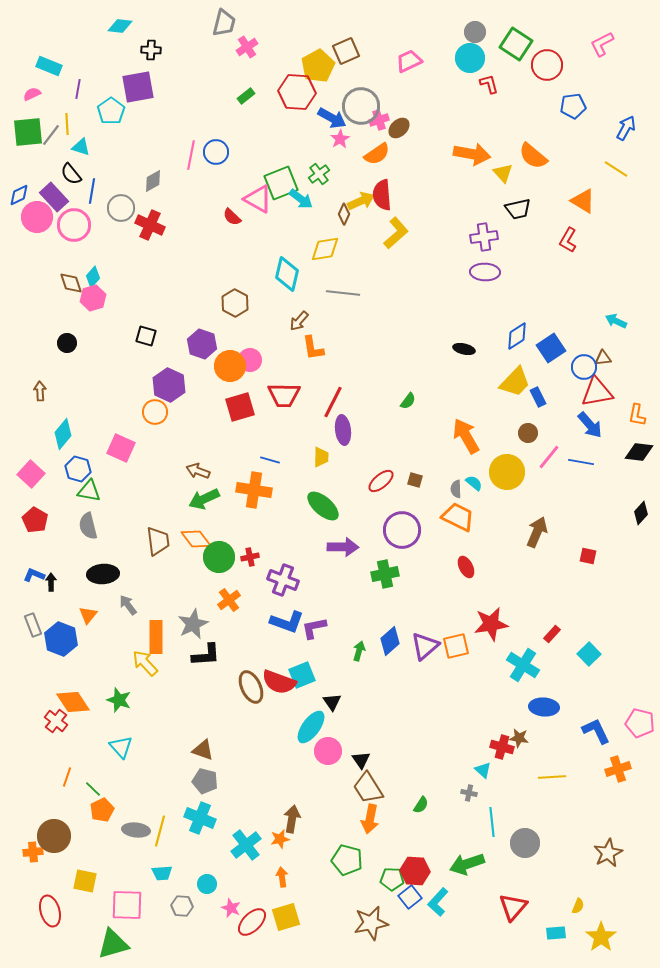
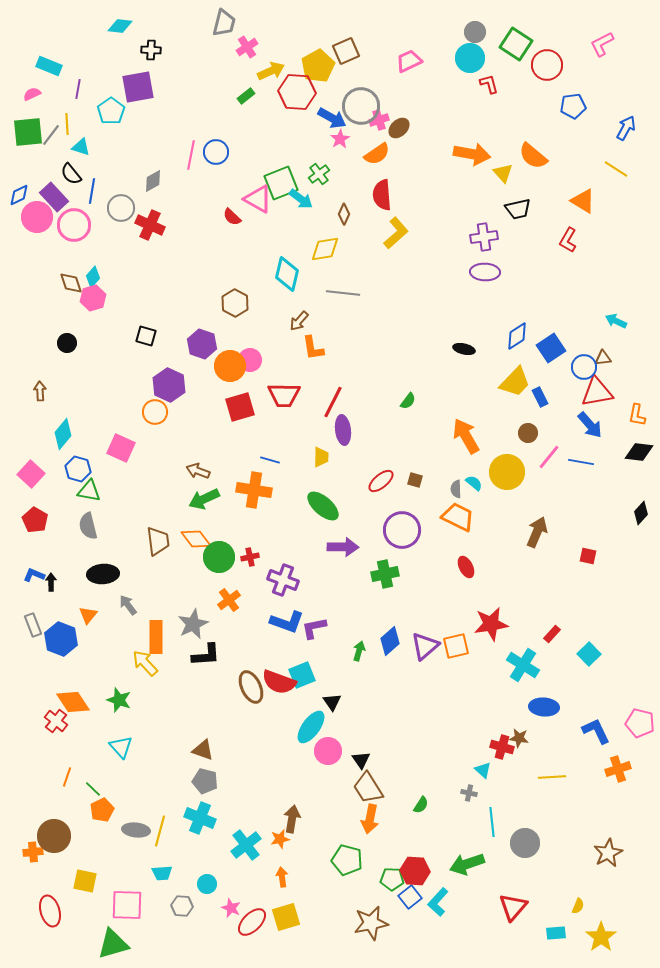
yellow arrow at (361, 201): moved 90 px left, 130 px up
blue rectangle at (538, 397): moved 2 px right
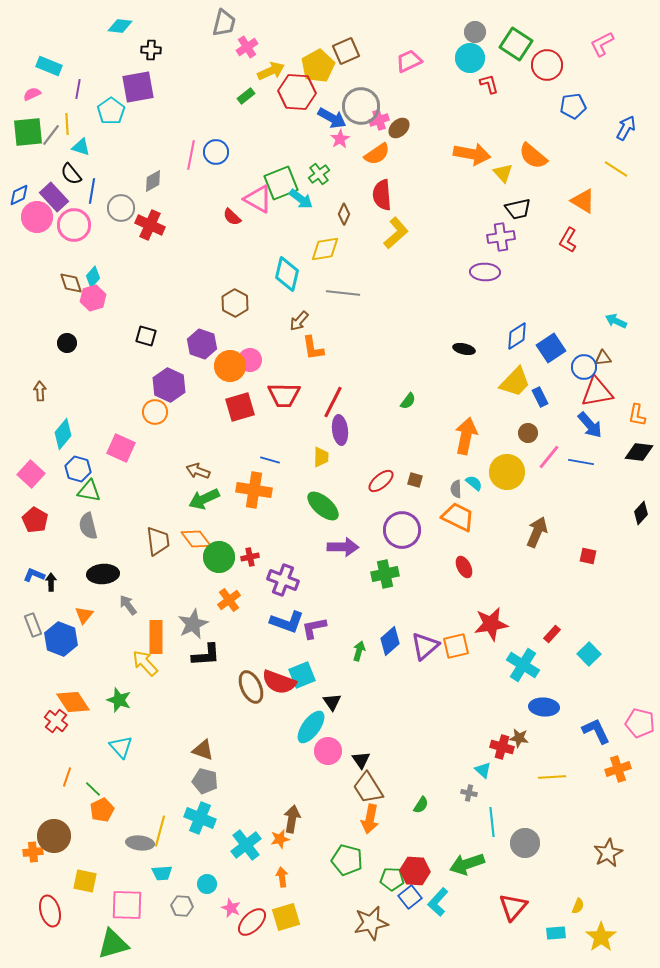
purple cross at (484, 237): moved 17 px right
purple ellipse at (343, 430): moved 3 px left
orange arrow at (466, 436): rotated 42 degrees clockwise
red ellipse at (466, 567): moved 2 px left
orange triangle at (88, 615): moved 4 px left
gray ellipse at (136, 830): moved 4 px right, 13 px down
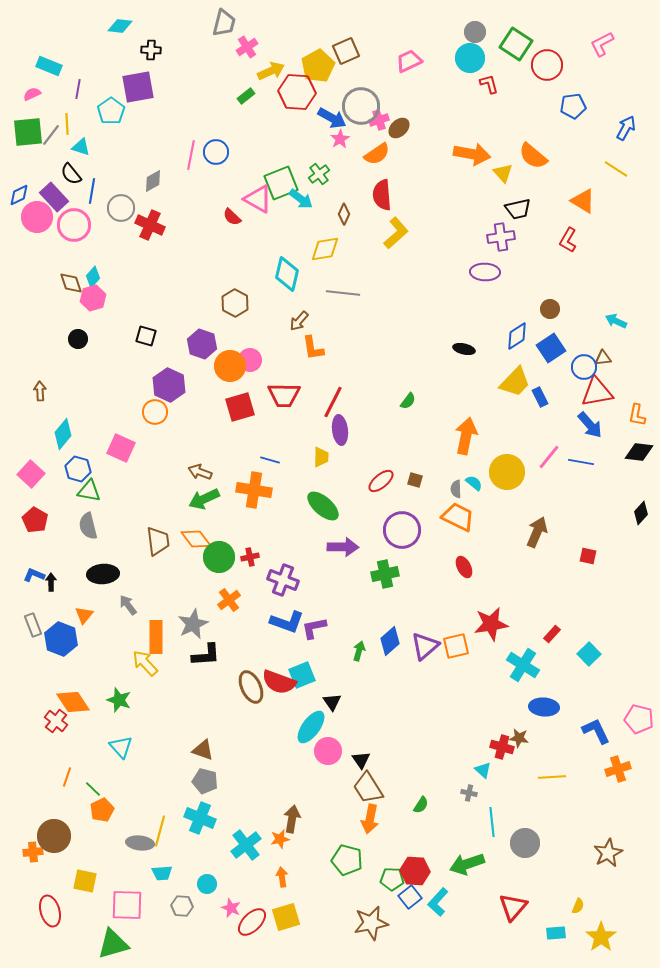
black circle at (67, 343): moved 11 px right, 4 px up
brown circle at (528, 433): moved 22 px right, 124 px up
brown arrow at (198, 471): moved 2 px right, 1 px down
pink pentagon at (640, 723): moved 1 px left, 4 px up
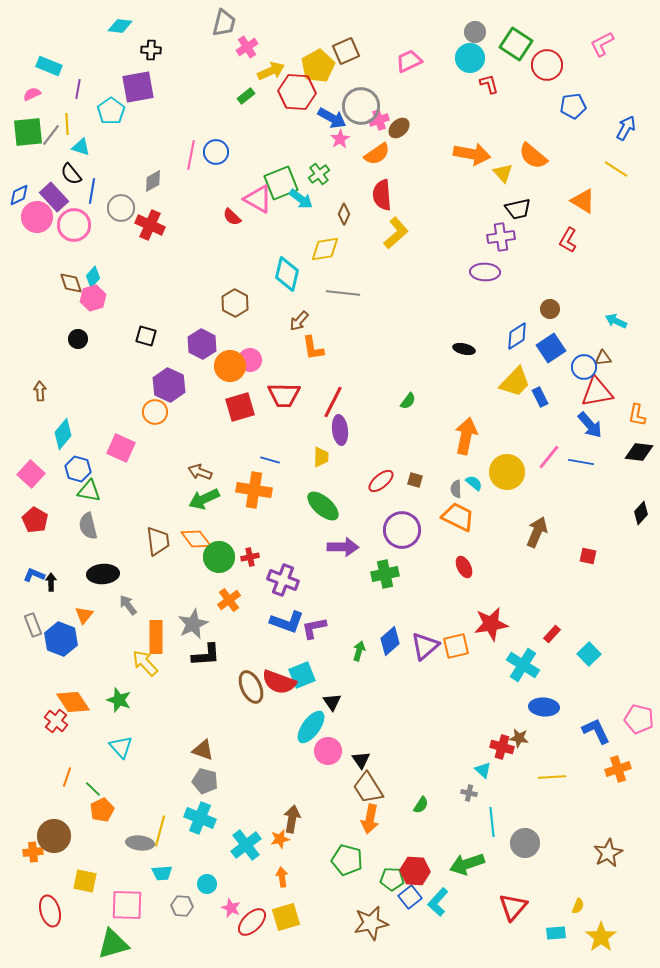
purple hexagon at (202, 344): rotated 8 degrees clockwise
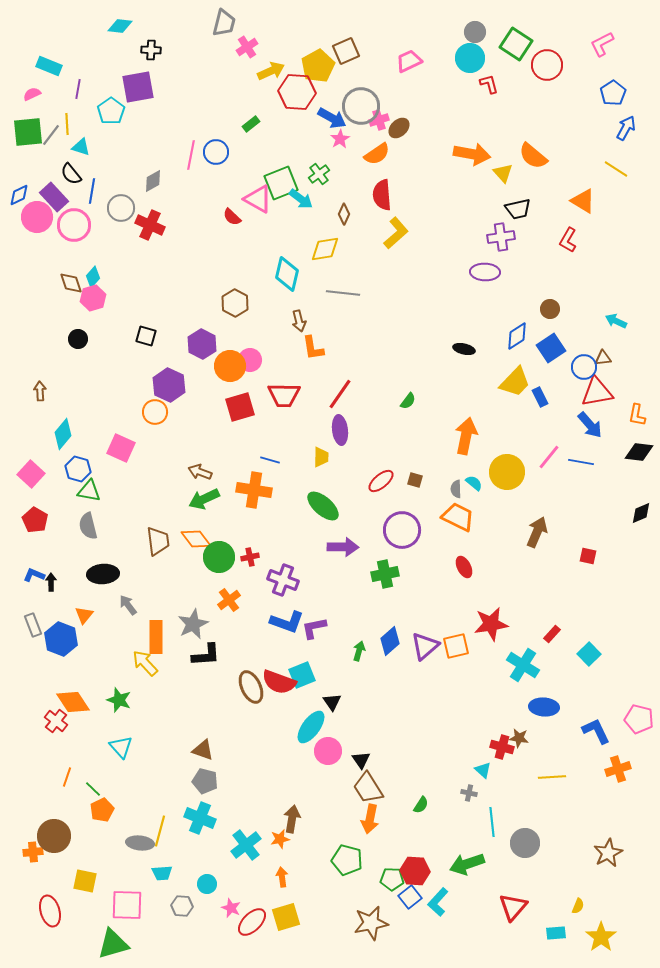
green rectangle at (246, 96): moved 5 px right, 28 px down
blue pentagon at (573, 106): moved 40 px right, 13 px up; rotated 25 degrees counterclockwise
brown arrow at (299, 321): rotated 55 degrees counterclockwise
red line at (333, 402): moved 7 px right, 8 px up; rotated 8 degrees clockwise
black diamond at (641, 513): rotated 25 degrees clockwise
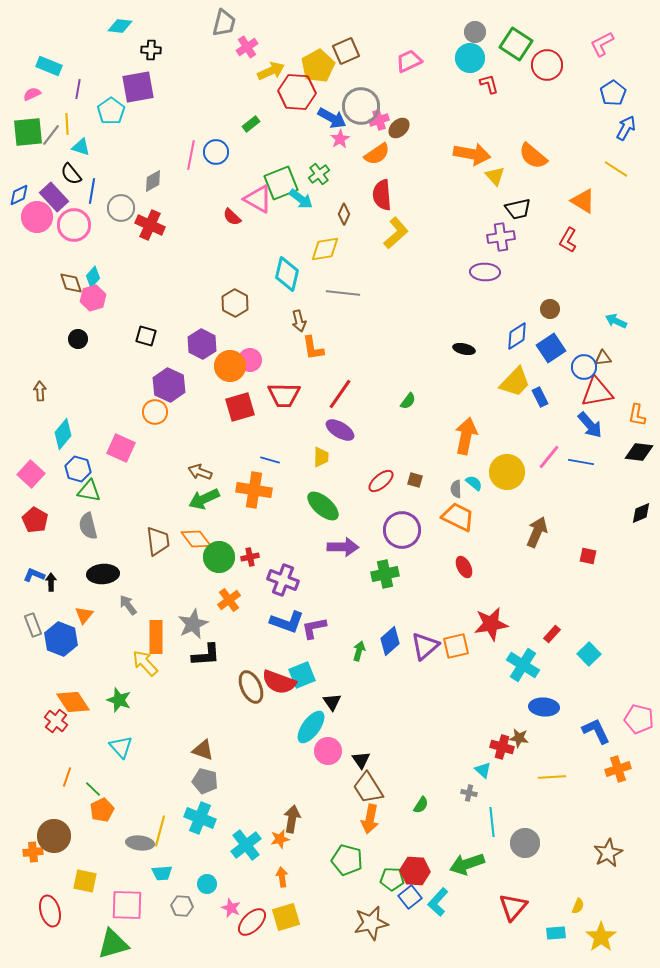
yellow triangle at (503, 173): moved 8 px left, 3 px down
purple ellipse at (340, 430): rotated 52 degrees counterclockwise
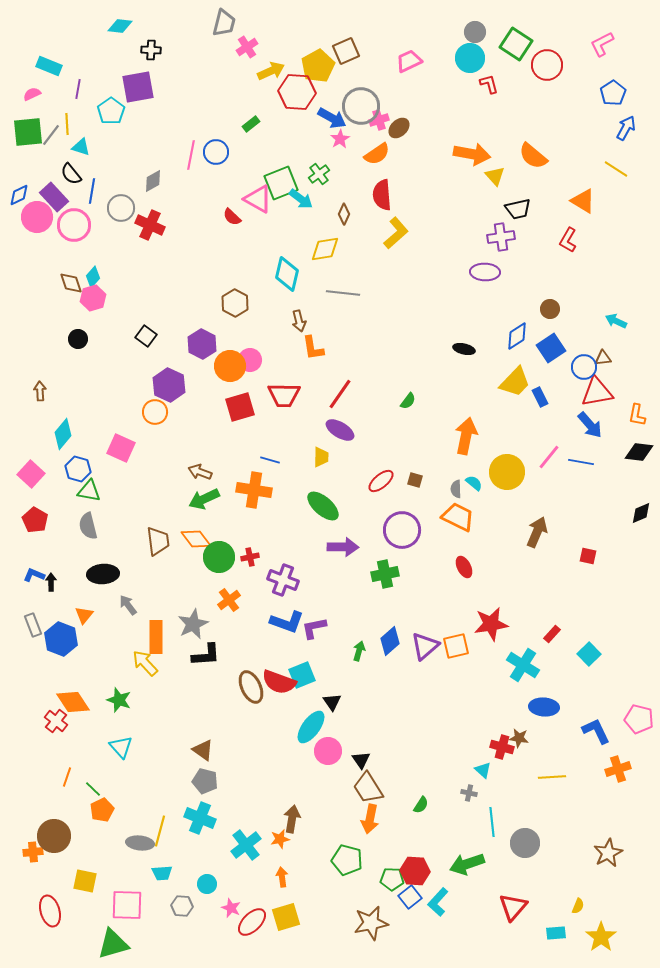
black square at (146, 336): rotated 20 degrees clockwise
brown triangle at (203, 750): rotated 15 degrees clockwise
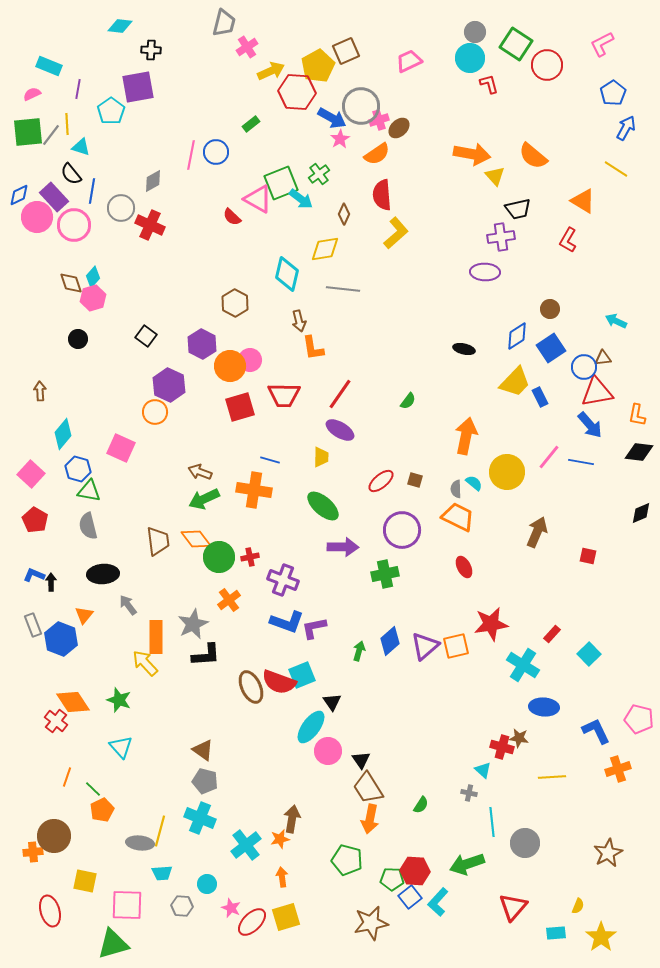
gray line at (343, 293): moved 4 px up
